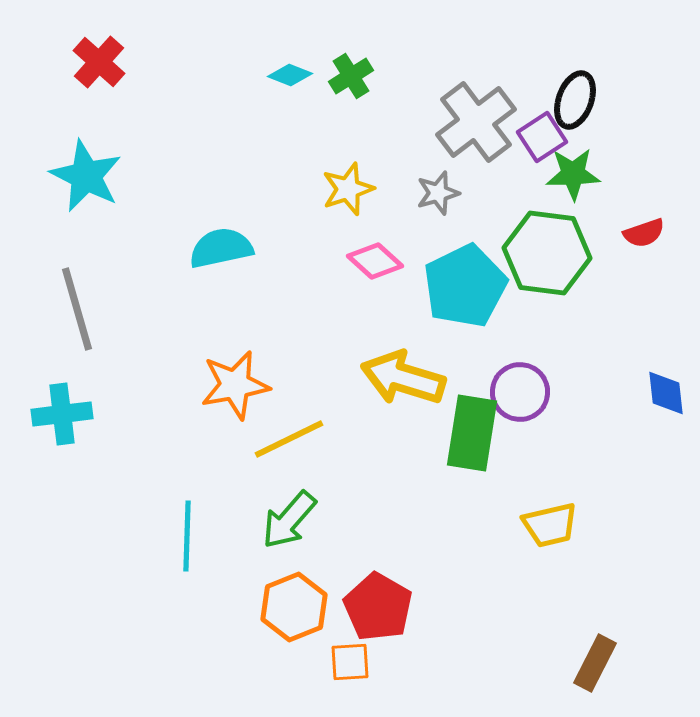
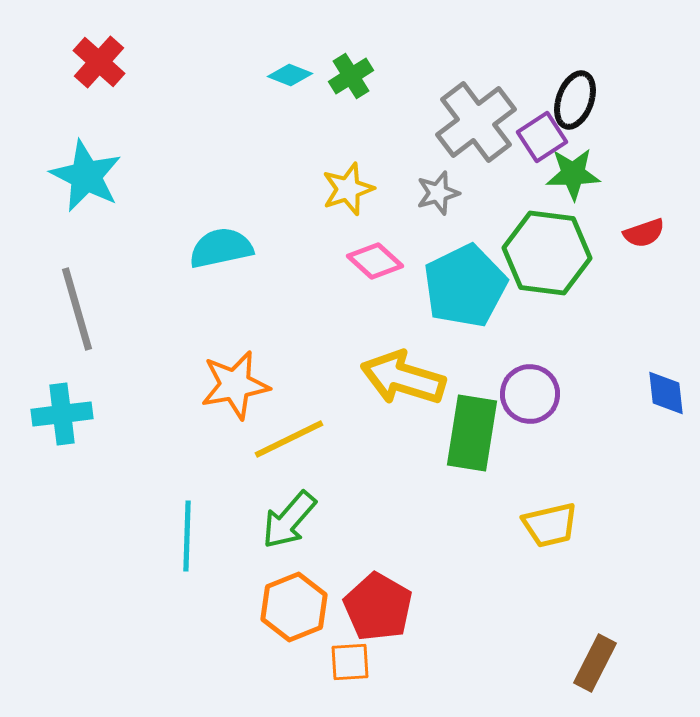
purple circle: moved 10 px right, 2 px down
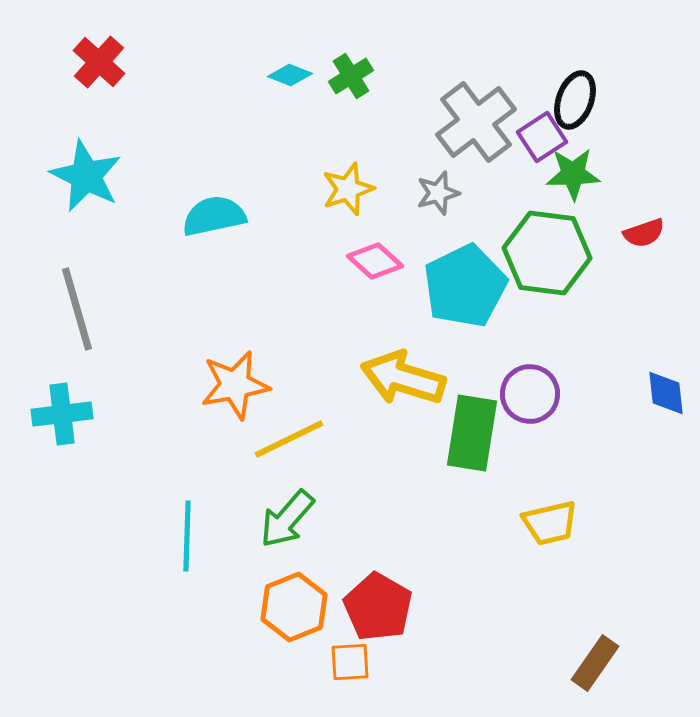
cyan semicircle: moved 7 px left, 32 px up
green arrow: moved 2 px left, 1 px up
yellow trapezoid: moved 2 px up
brown rectangle: rotated 8 degrees clockwise
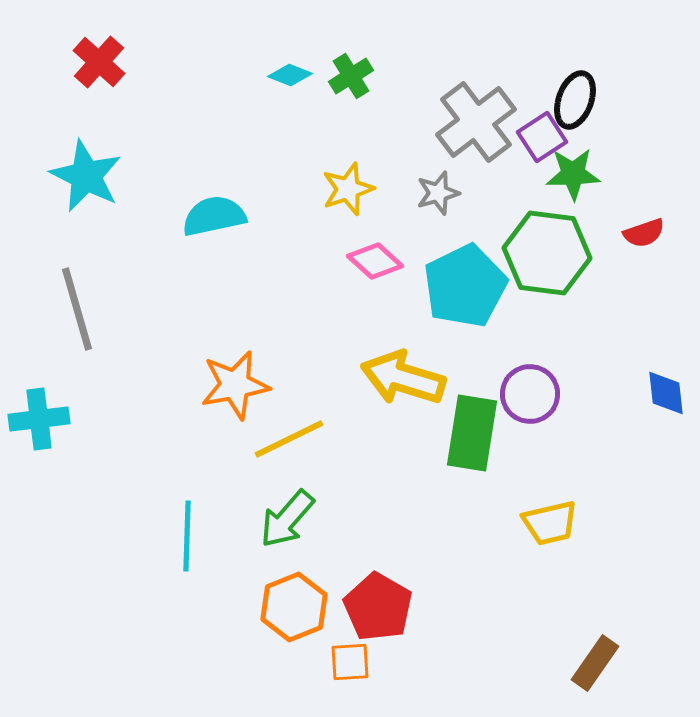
cyan cross: moved 23 px left, 5 px down
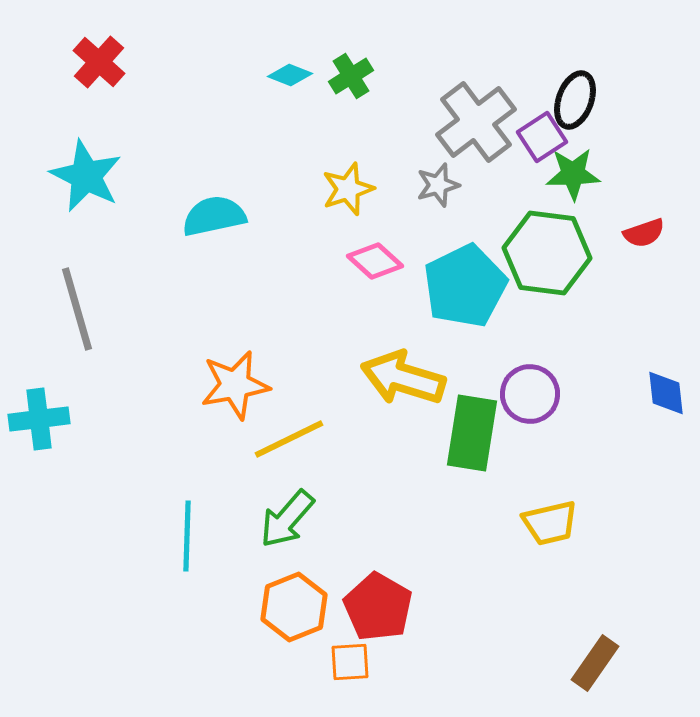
gray star: moved 8 px up
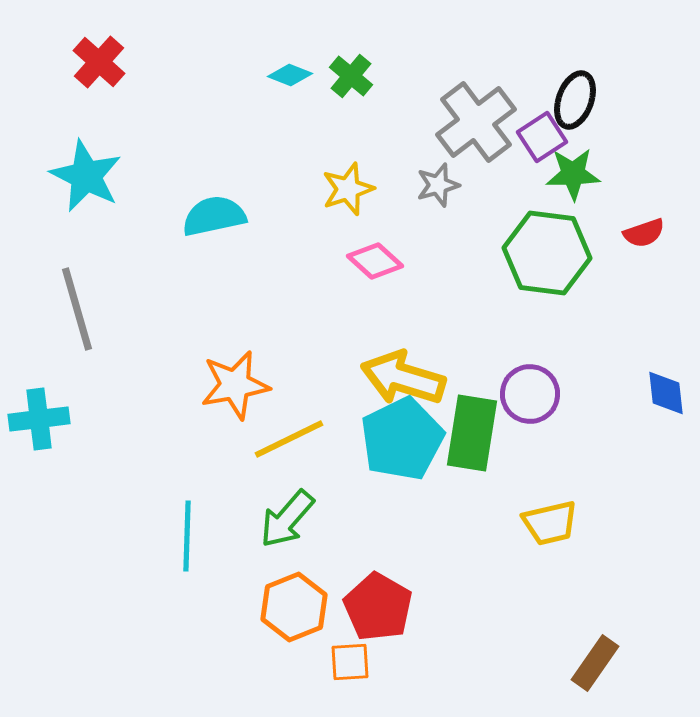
green cross: rotated 18 degrees counterclockwise
cyan pentagon: moved 63 px left, 153 px down
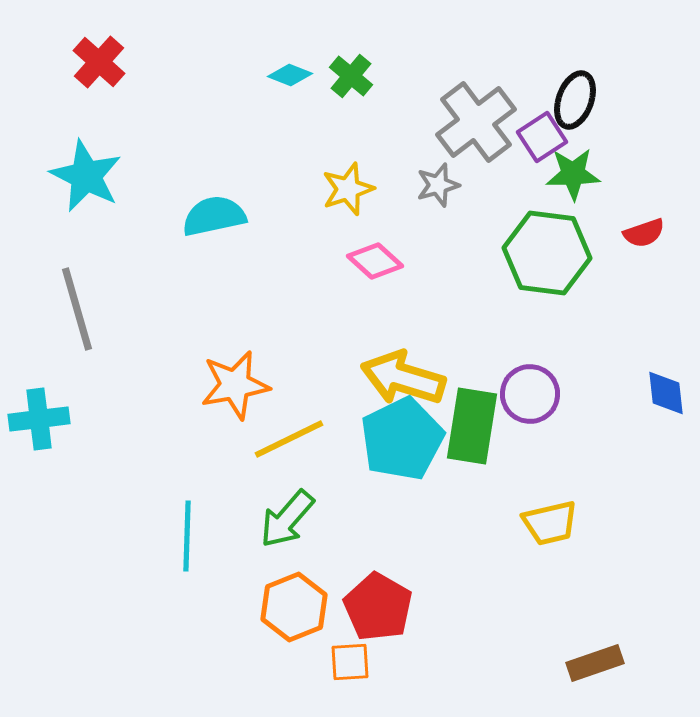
green rectangle: moved 7 px up
brown rectangle: rotated 36 degrees clockwise
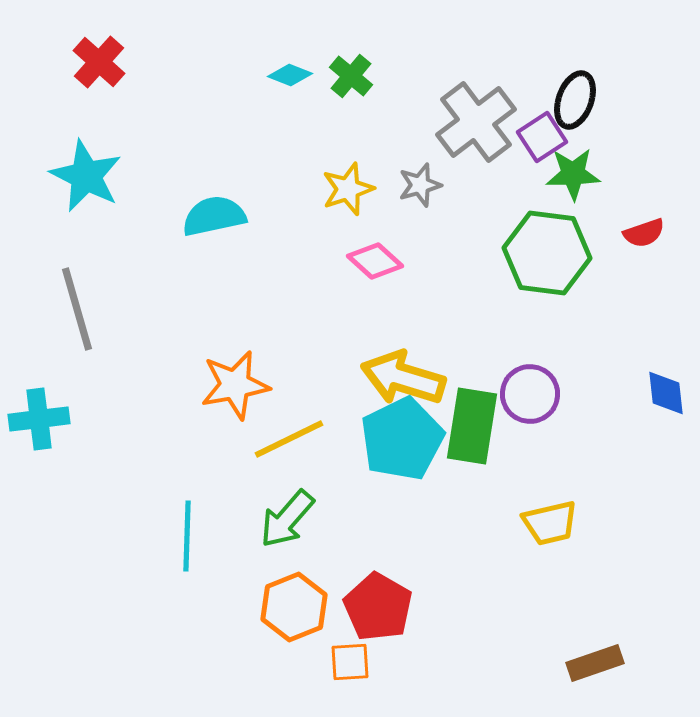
gray star: moved 18 px left
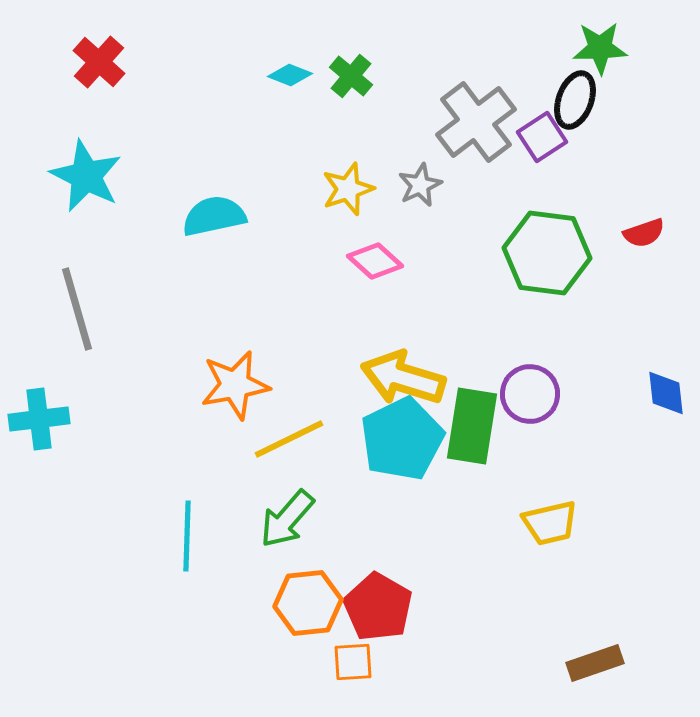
green star: moved 27 px right, 126 px up
gray star: rotated 9 degrees counterclockwise
orange hexagon: moved 14 px right, 4 px up; rotated 16 degrees clockwise
orange square: moved 3 px right
